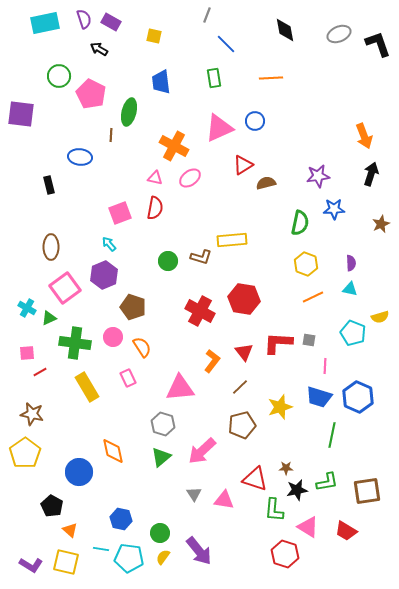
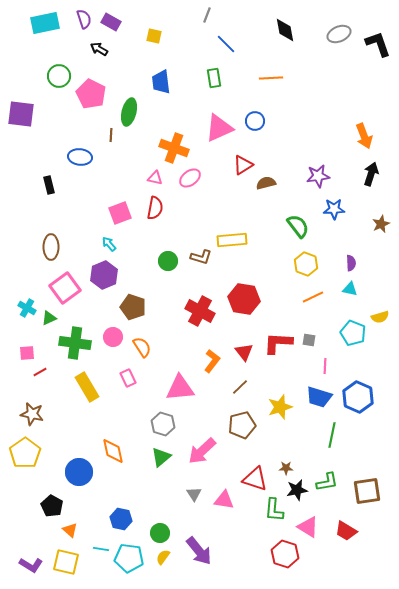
orange cross at (174, 146): moved 2 px down; rotated 8 degrees counterclockwise
green semicircle at (300, 223): moved 2 px left, 3 px down; rotated 50 degrees counterclockwise
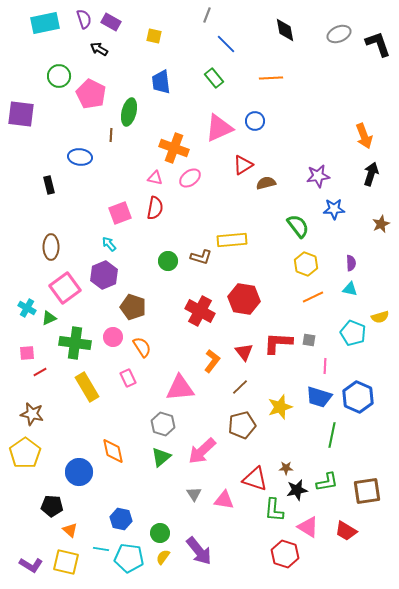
green rectangle at (214, 78): rotated 30 degrees counterclockwise
black pentagon at (52, 506): rotated 25 degrees counterclockwise
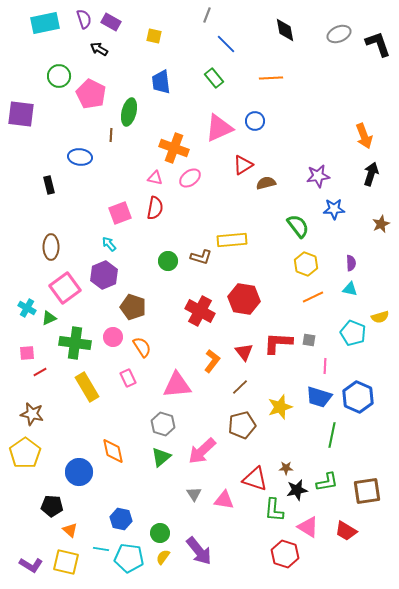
pink triangle at (180, 388): moved 3 px left, 3 px up
